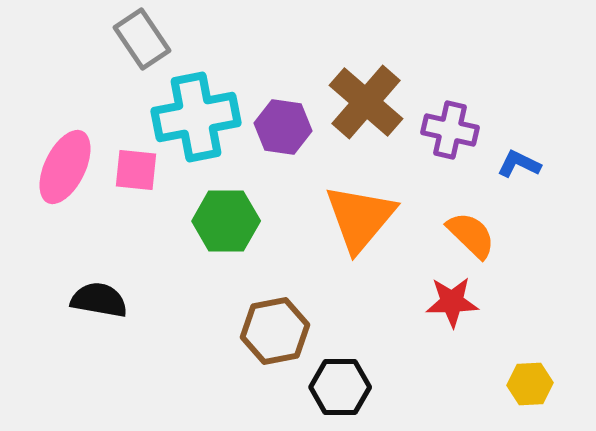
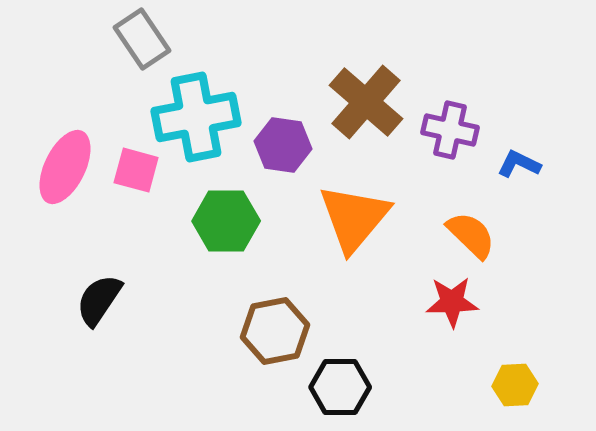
purple hexagon: moved 18 px down
pink square: rotated 9 degrees clockwise
orange triangle: moved 6 px left
black semicircle: rotated 66 degrees counterclockwise
yellow hexagon: moved 15 px left, 1 px down
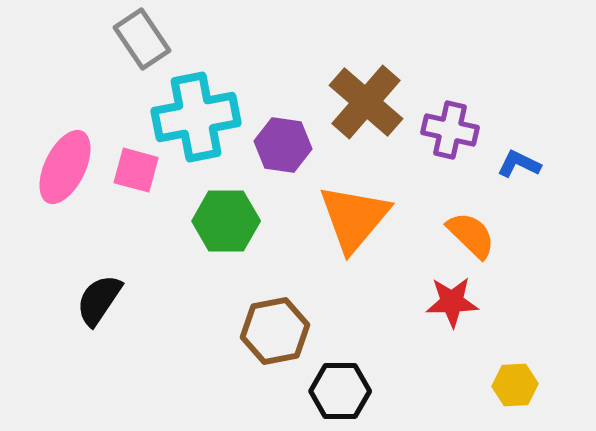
black hexagon: moved 4 px down
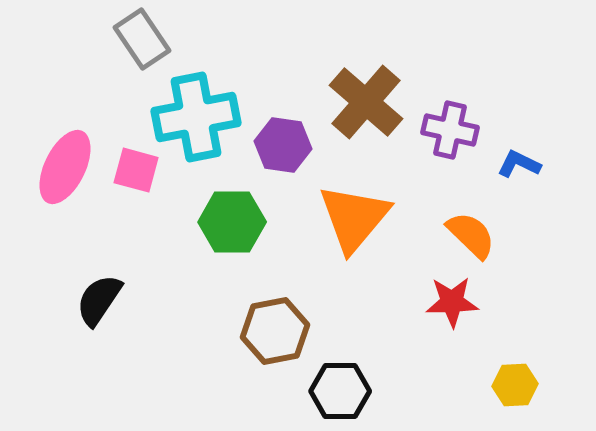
green hexagon: moved 6 px right, 1 px down
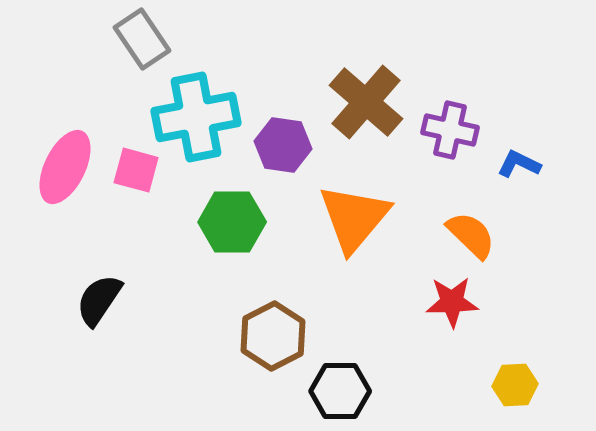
brown hexagon: moved 2 px left, 5 px down; rotated 16 degrees counterclockwise
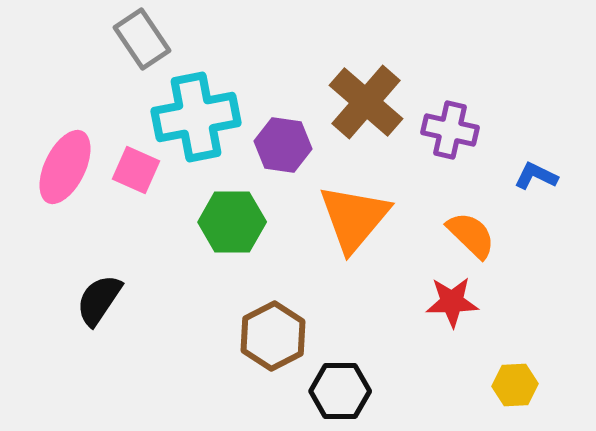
blue L-shape: moved 17 px right, 12 px down
pink square: rotated 9 degrees clockwise
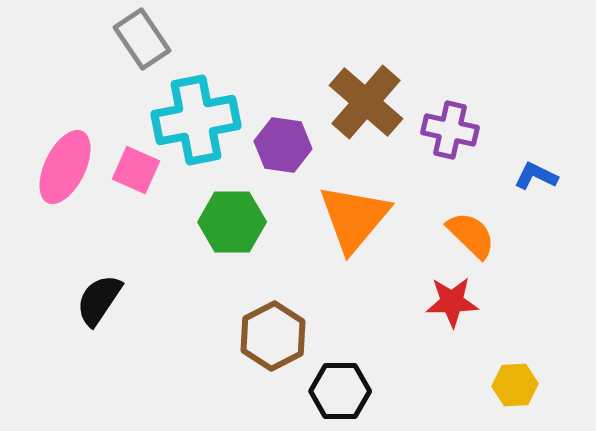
cyan cross: moved 3 px down
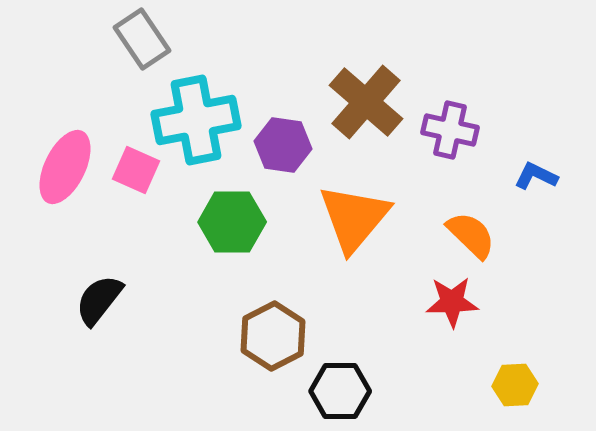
black semicircle: rotated 4 degrees clockwise
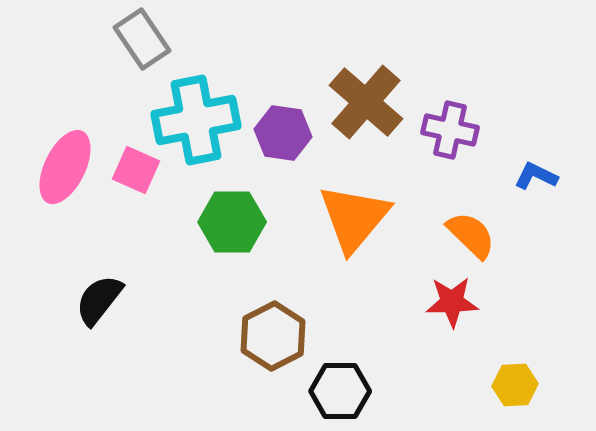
purple hexagon: moved 12 px up
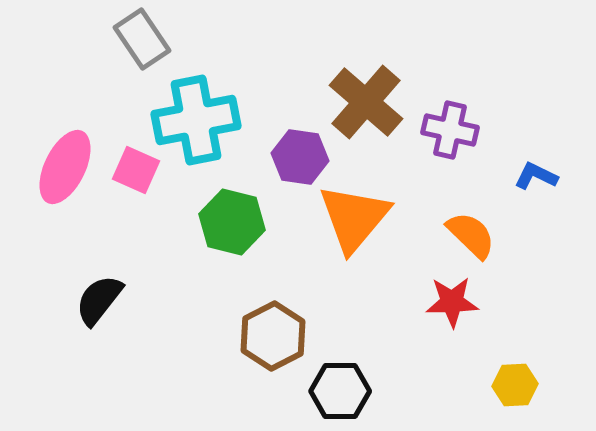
purple hexagon: moved 17 px right, 24 px down
green hexagon: rotated 14 degrees clockwise
